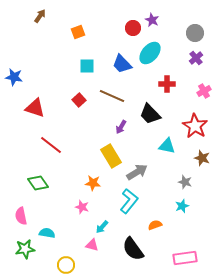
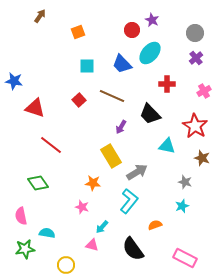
red circle: moved 1 px left, 2 px down
blue star: moved 4 px down
pink rectangle: rotated 35 degrees clockwise
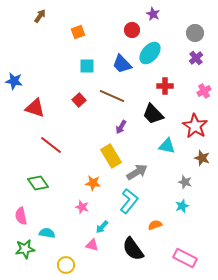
purple star: moved 1 px right, 6 px up
red cross: moved 2 px left, 2 px down
black trapezoid: moved 3 px right
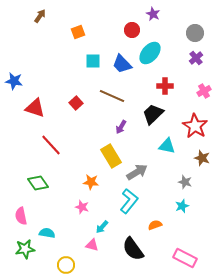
cyan square: moved 6 px right, 5 px up
red square: moved 3 px left, 3 px down
black trapezoid: rotated 90 degrees clockwise
red line: rotated 10 degrees clockwise
orange star: moved 2 px left, 1 px up
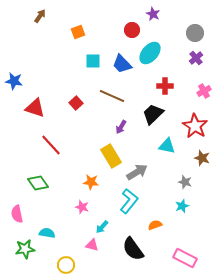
pink semicircle: moved 4 px left, 2 px up
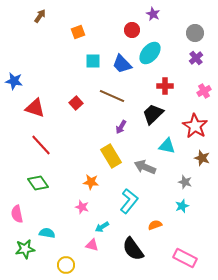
red line: moved 10 px left
gray arrow: moved 8 px right, 5 px up; rotated 125 degrees counterclockwise
cyan arrow: rotated 16 degrees clockwise
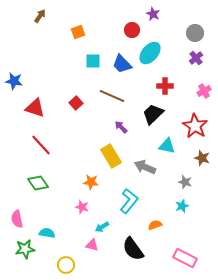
purple arrow: rotated 104 degrees clockwise
pink semicircle: moved 5 px down
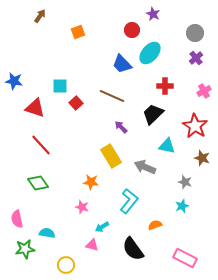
cyan square: moved 33 px left, 25 px down
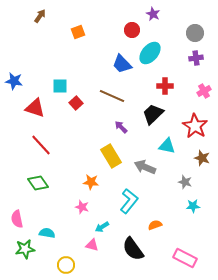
purple cross: rotated 32 degrees clockwise
cyan star: moved 11 px right; rotated 16 degrees clockwise
